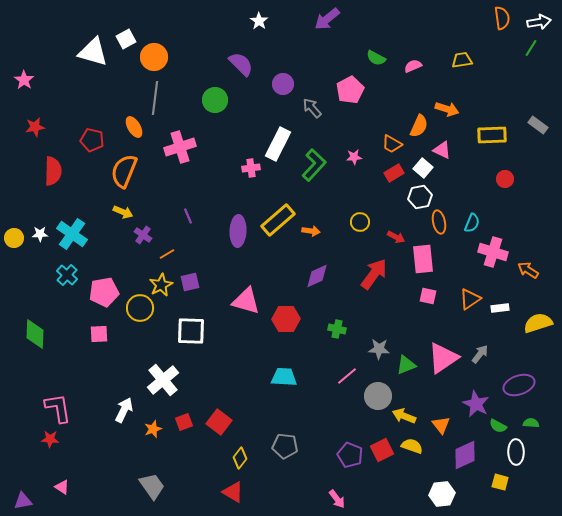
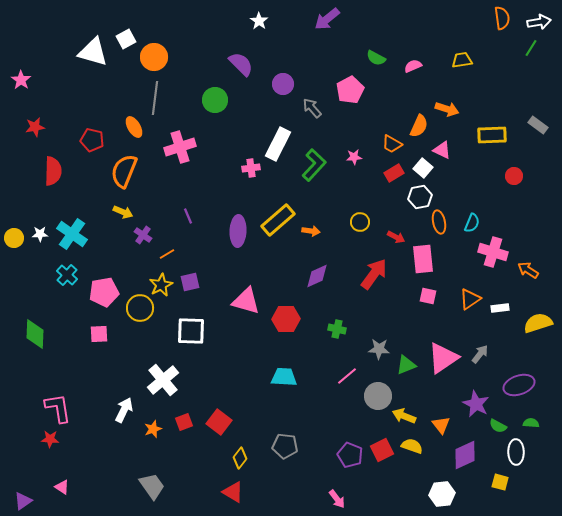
pink star at (24, 80): moved 3 px left
red circle at (505, 179): moved 9 px right, 3 px up
purple triangle at (23, 501): rotated 24 degrees counterclockwise
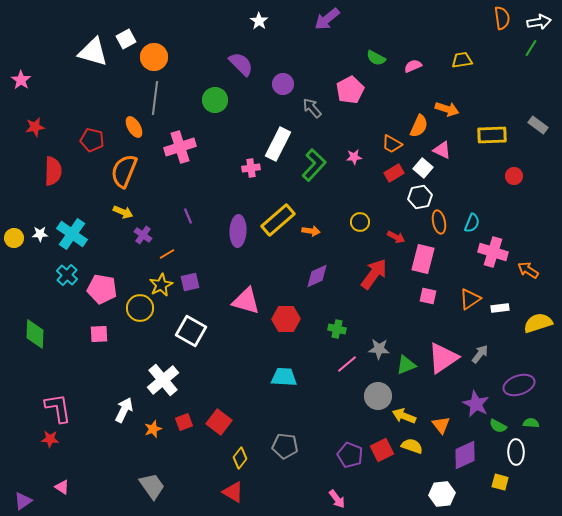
pink rectangle at (423, 259): rotated 20 degrees clockwise
pink pentagon at (104, 292): moved 2 px left, 3 px up; rotated 20 degrees clockwise
white square at (191, 331): rotated 28 degrees clockwise
pink line at (347, 376): moved 12 px up
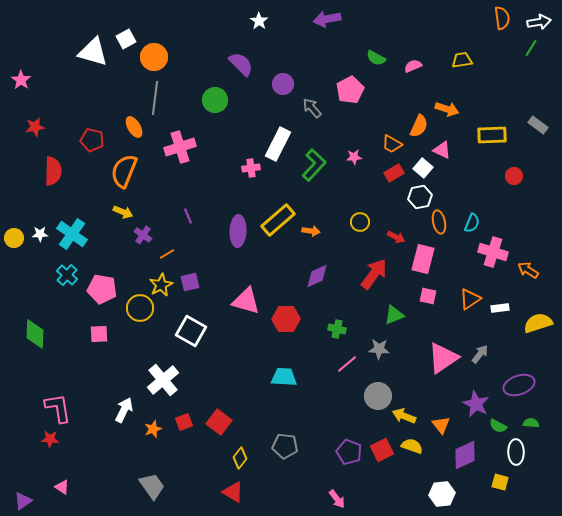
purple arrow at (327, 19): rotated 28 degrees clockwise
green triangle at (406, 365): moved 12 px left, 50 px up
purple pentagon at (350, 455): moved 1 px left, 3 px up
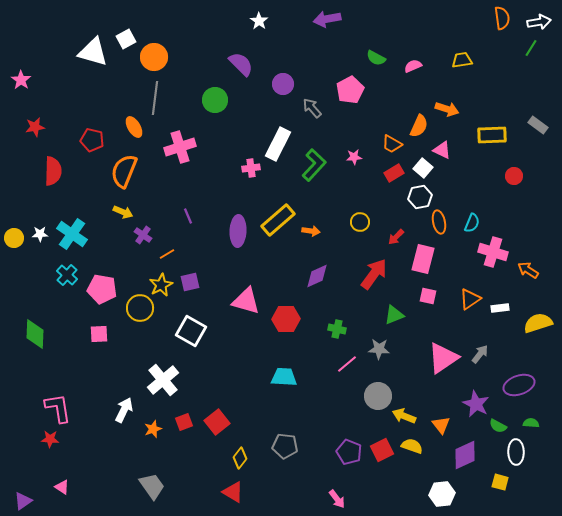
red arrow at (396, 237): rotated 108 degrees clockwise
red square at (219, 422): moved 2 px left; rotated 15 degrees clockwise
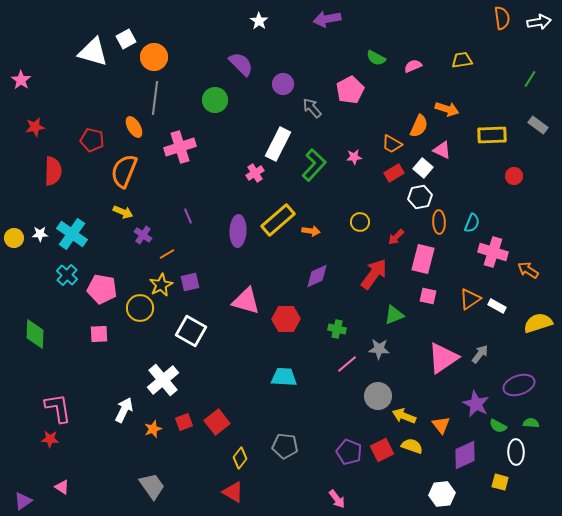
green line at (531, 48): moved 1 px left, 31 px down
pink cross at (251, 168): moved 4 px right, 5 px down; rotated 24 degrees counterclockwise
orange ellipse at (439, 222): rotated 10 degrees clockwise
white rectangle at (500, 308): moved 3 px left, 2 px up; rotated 36 degrees clockwise
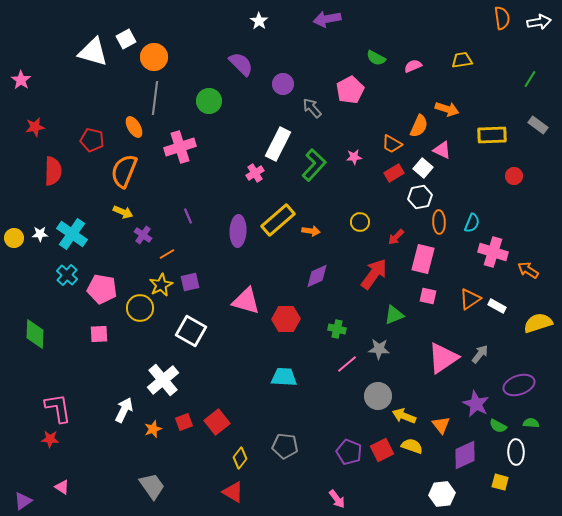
green circle at (215, 100): moved 6 px left, 1 px down
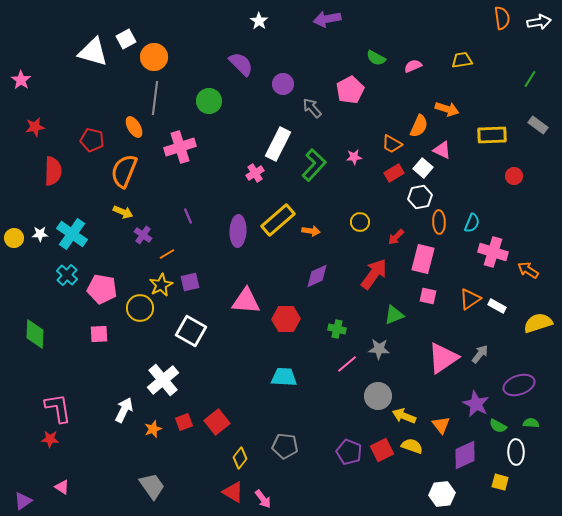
pink triangle at (246, 301): rotated 12 degrees counterclockwise
pink arrow at (337, 499): moved 74 px left
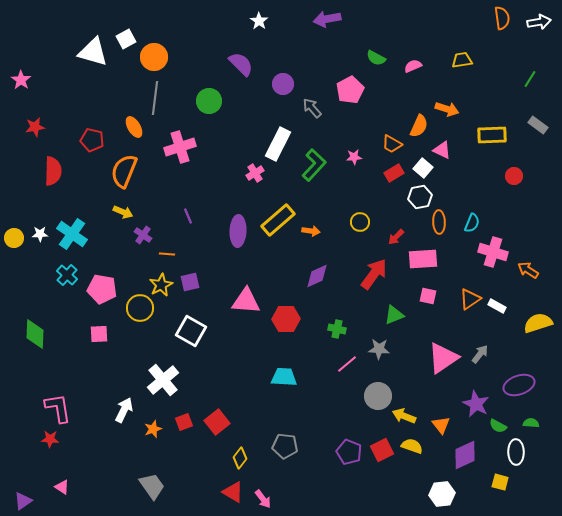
orange line at (167, 254): rotated 35 degrees clockwise
pink rectangle at (423, 259): rotated 72 degrees clockwise
